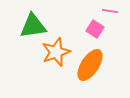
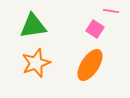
pink line: moved 1 px right
orange star: moved 20 px left, 11 px down
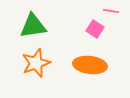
orange ellipse: rotated 64 degrees clockwise
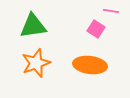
pink square: moved 1 px right
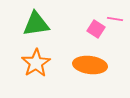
pink line: moved 4 px right, 8 px down
green triangle: moved 3 px right, 2 px up
orange star: rotated 12 degrees counterclockwise
